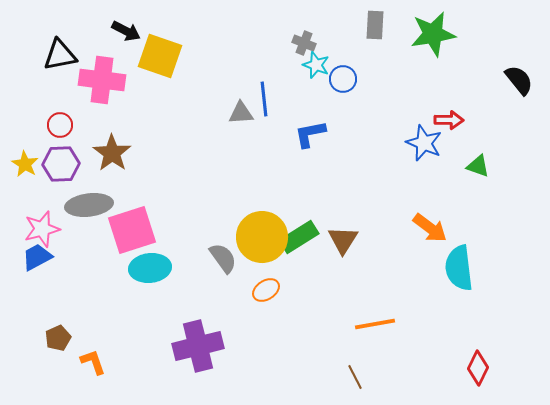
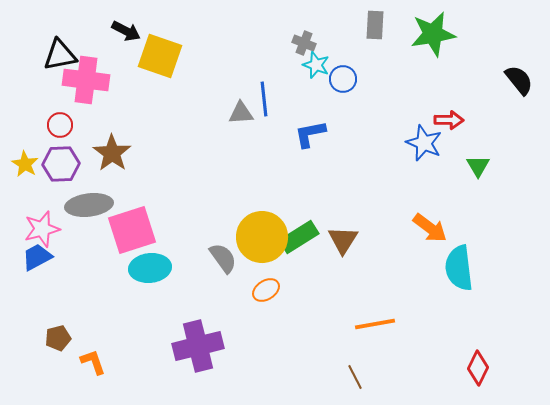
pink cross: moved 16 px left
green triangle: rotated 40 degrees clockwise
brown pentagon: rotated 10 degrees clockwise
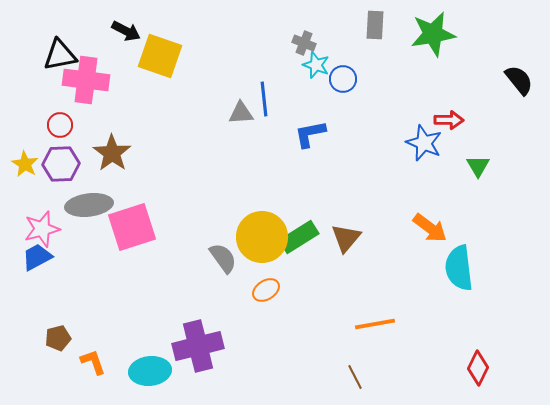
pink square: moved 3 px up
brown triangle: moved 3 px right, 2 px up; rotated 8 degrees clockwise
cyan ellipse: moved 103 px down
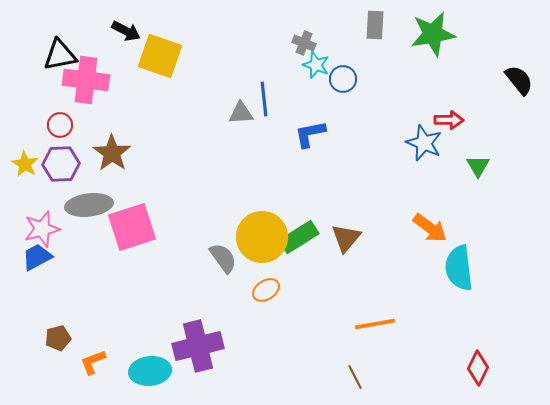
orange L-shape: rotated 92 degrees counterclockwise
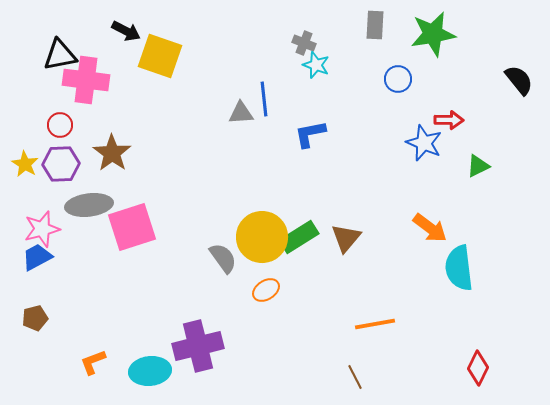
blue circle: moved 55 px right
green triangle: rotated 35 degrees clockwise
brown pentagon: moved 23 px left, 20 px up
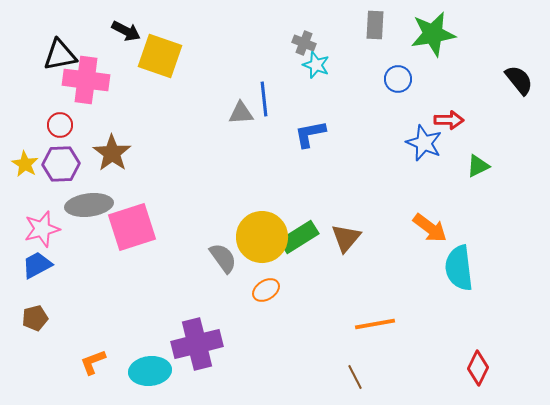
blue trapezoid: moved 8 px down
purple cross: moved 1 px left, 2 px up
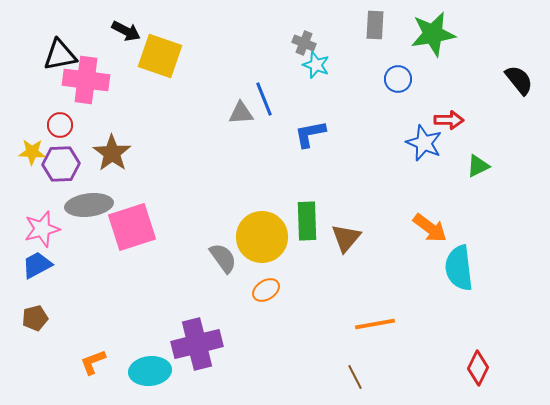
blue line: rotated 16 degrees counterclockwise
yellow star: moved 7 px right, 12 px up; rotated 28 degrees counterclockwise
green rectangle: moved 8 px right, 16 px up; rotated 60 degrees counterclockwise
